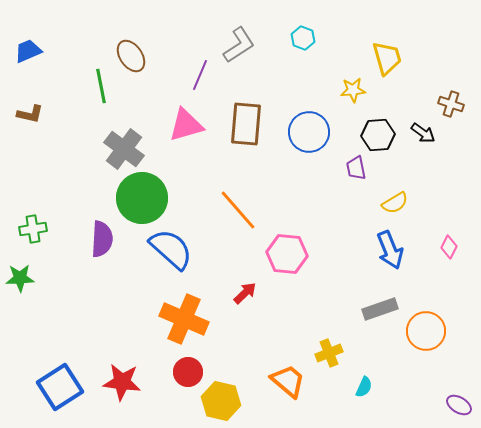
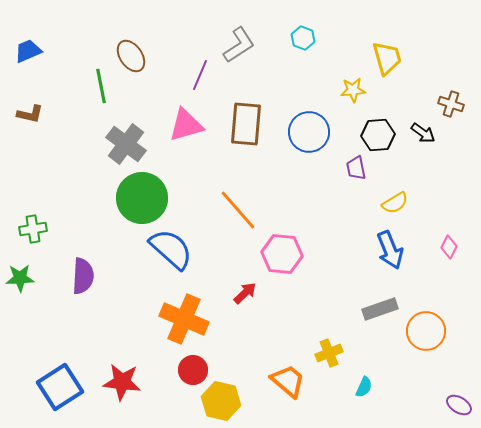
gray cross: moved 2 px right, 5 px up
purple semicircle: moved 19 px left, 37 px down
pink hexagon: moved 5 px left
red circle: moved 5 px right, 2 px up
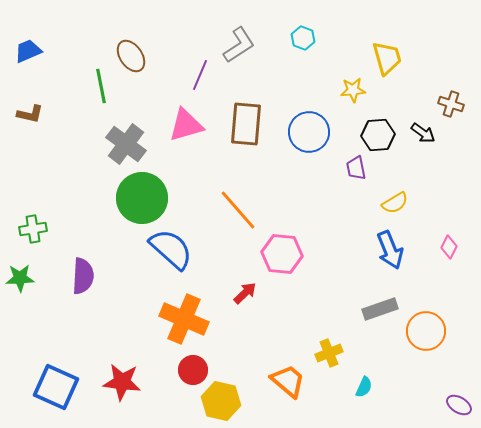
blue square: moved 4 px left; rotated 33 degrees counterclockwise
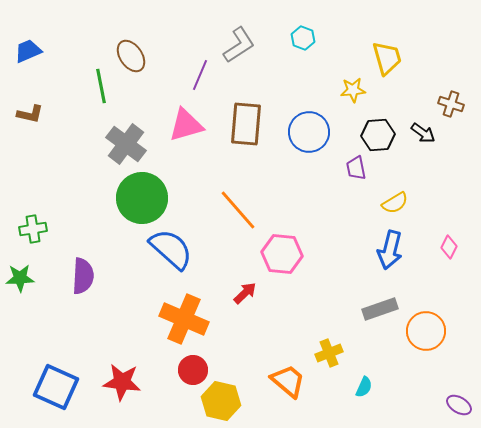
blue arrow: rotated 36 degrees clockwise
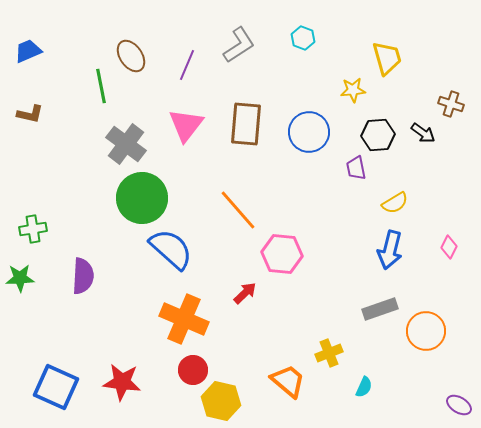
purple line: moved 13 px left, 10 px up
pink triangle: rotated 36 degrees counterclockwise
